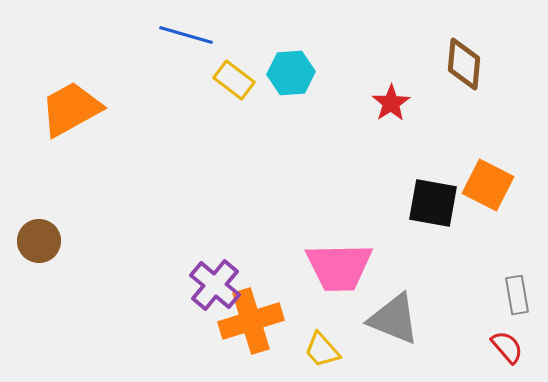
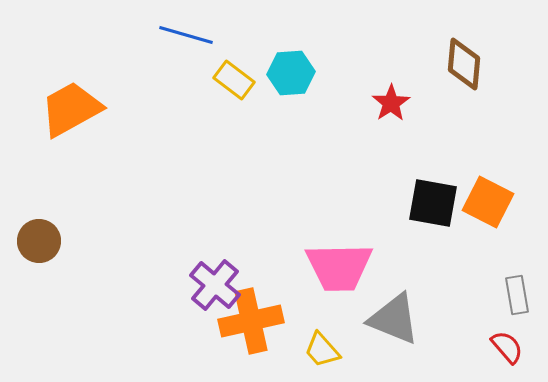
orange square: moved 17 px down
orange cross: rotated 4 degrees clockwise
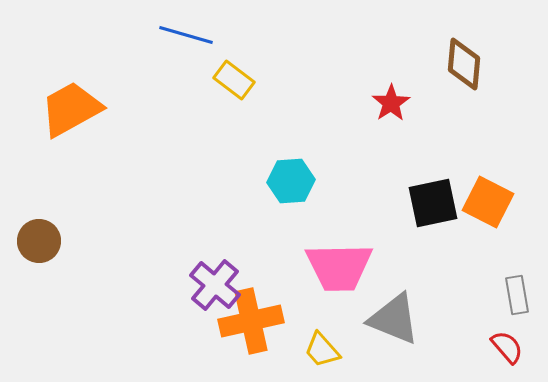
cyan hexagon: moved 108 px down
black square: rotated 22 degrees counterclockwise
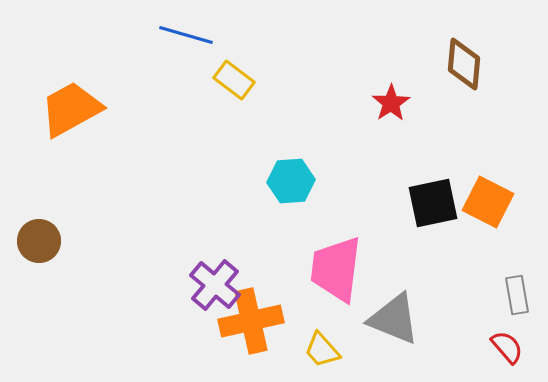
pink trapezoid: moved 3 px left, 2 px down; rotated 98 degrees clockwise
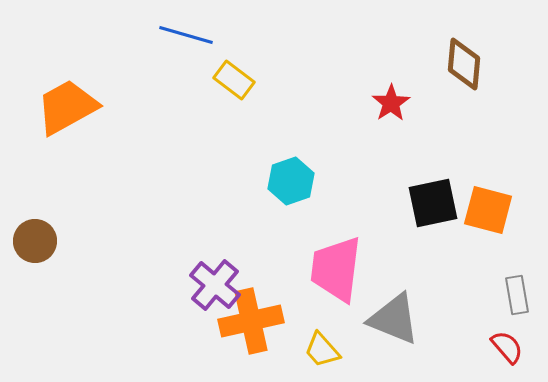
orange trapezoid: moved 4 px left, 2 px up
cyan hexagon: rotated 15 degrees counterclockwise
orange square: moved 8 px down; rotated 12 degrees counterclockwise
brown circle: moved 4 px left
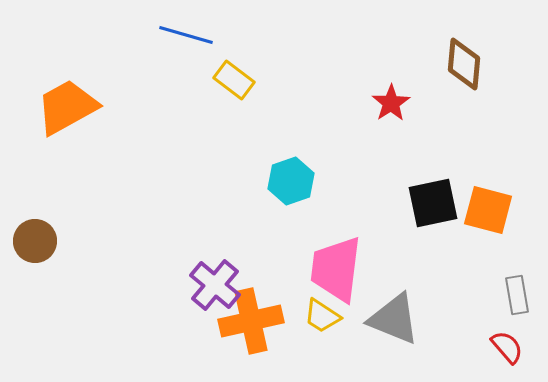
yellow trapezoid: moved 34 px up; rotated 15 degrees counterclockwise
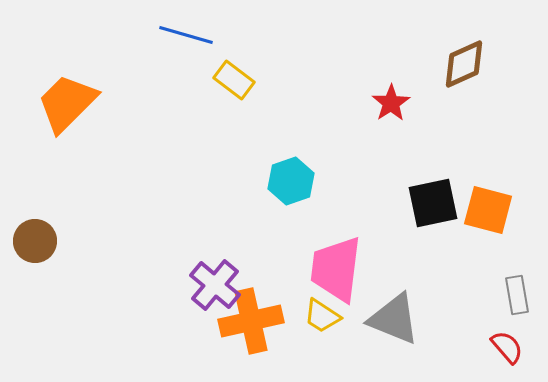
brown diamond: rotated 60 degrees clockwise
orange trapezoid: moved 4 px up; rotated 16 degrees counterclockwise
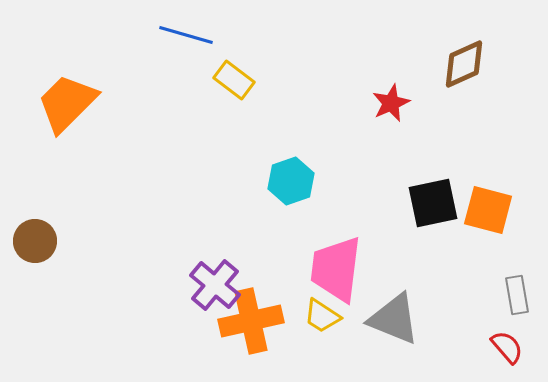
red star: rotated 9 degrees clockwise
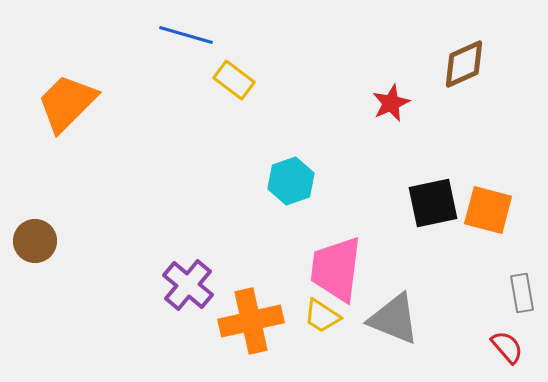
purple cross: moved 27 px left
gray rectangle: moved 5 px right, 2 px up
